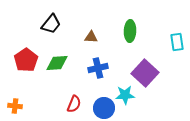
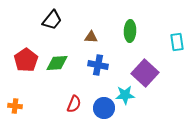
black trapezoid: moved 1 px right, 4 px up
blue cross: moved 3 px up; rotated 24 degrees clockwise
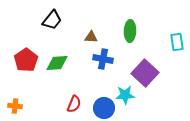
blue cross: moved 5 px right, 6 px up
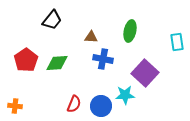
green ellipse: rotated 10 degrees clockwise
blue circle: moved 3 px left, 2 px up
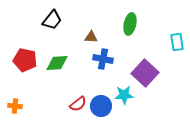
green ellipse: moved 7 px up
red pentagon: moved 1 px left; rotated 25 degrees counterclockwise
cyan star: moved 1 px left
red semicircle: moved 4 px right; rotated 30 degrees clockwise
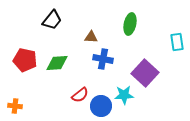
red semicircle: moved 2 px right, 9 px up
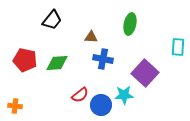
cyan rectangle: moved 1 px right, 5 px down; rotated 12 degrees clockwise
blue circle: moved 1 px up
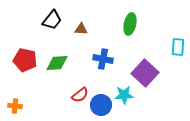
brown triangle: moved 10 px left, 8 px up
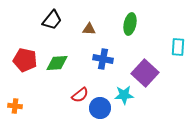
brown triangle: moved 8 px right
blue circle: moved 1 px left, 3 px down
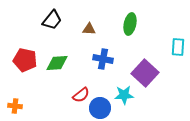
red semicircle: moved 1 px right
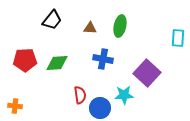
green ellipse: moved 10 px left, 2 px down
brown triangle: moved 1 px right, 1 px up
cyan rectangle: moved 9 px up
red pentagon: rotated 15 degrees counterclockwise
purple square: moved 2 px right
red semicircle: moved 1 px left; rotated 60 degrees counterclockwise
